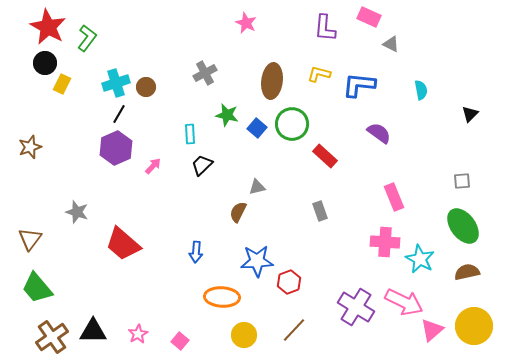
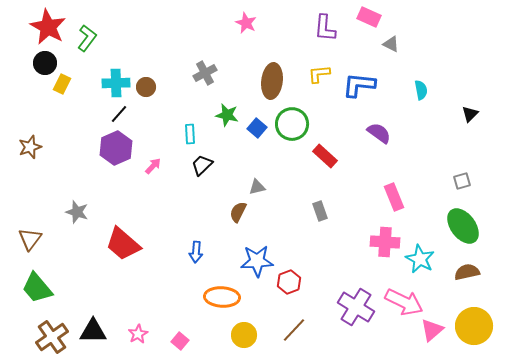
yellow L-shape at (319, 74): rotated 20 degrees counterclockwise
cyan cross at (116, 83): rotated 16 degrees clockwise
black line at (119, 114): rotated 12 degrees clockwise
gray square at (462, 181): rotated 12 degrees counterclockwise
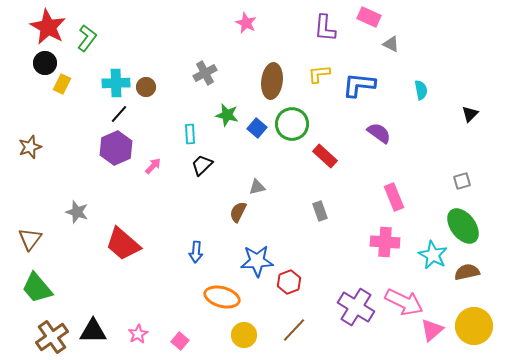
cyan star at (420, 259): moved 13 px right, 4 px up
orange ellipse at (222, 297): rotated 12 degrees clockwise
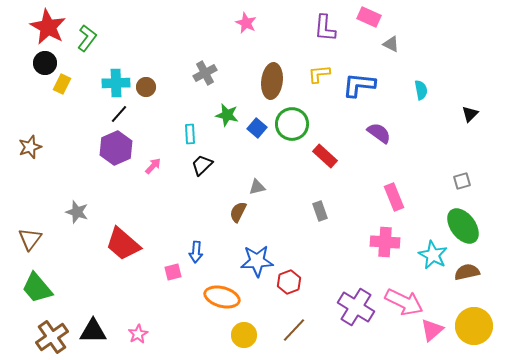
pink square at (180, 341): moved 7 px left, 69 px up; rotated 36 degrees clockwise
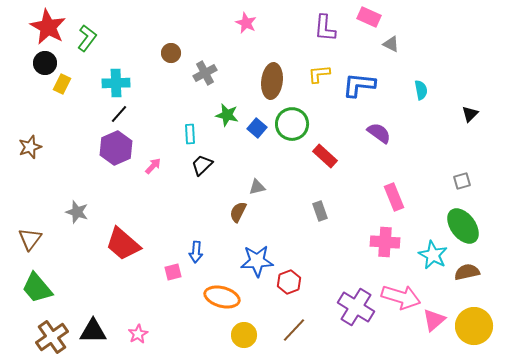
brown circle at (146, 87): moved 25 px right, 34 px up
pink arrow at (404, 302): moved 3 px left, 5 px up; rotated 9 degrees counterclockwise
pink triangle at (432, 330): moved 2 px right, 10 px up
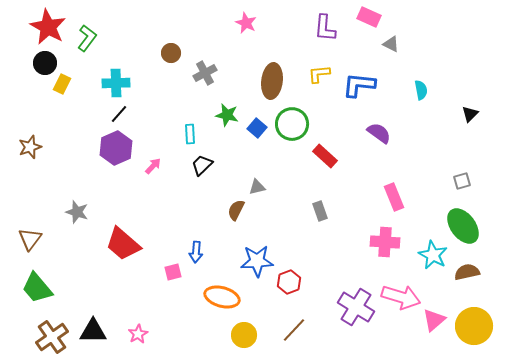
brown semicircle at (238, 212): moved 2 px left, 2 px up
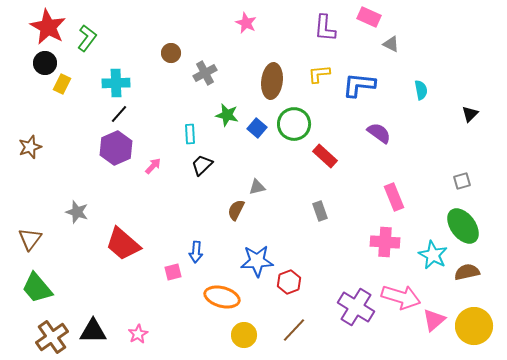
green circle at (292, 124): moved 2 px right
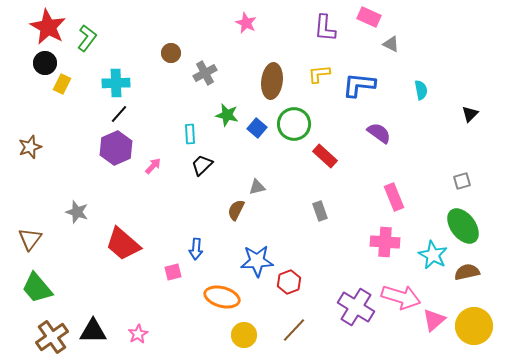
blue arrow at (196, 252): moved 3 px up
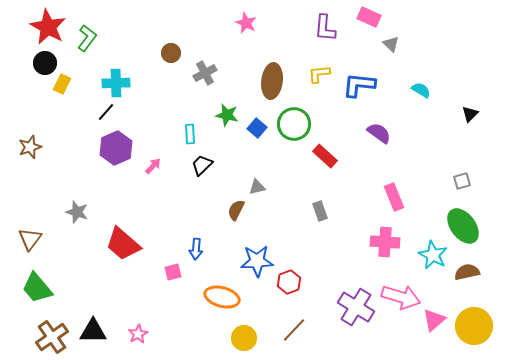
gray triangle at (391, 44): rotated 18 degrees clockwise
cyan semicircle at (421, 90): rotated 48 degrees counterclockwise
black line at (119, 114): moved 13 px left, 2 px up
yellow circle at (244, 335): moved 3 px down
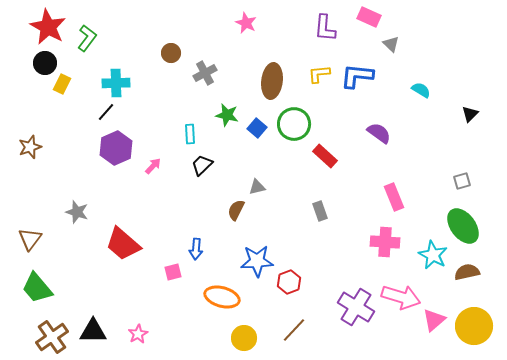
blue L-shape at (359, 85): moved 2 px left, 9 px up
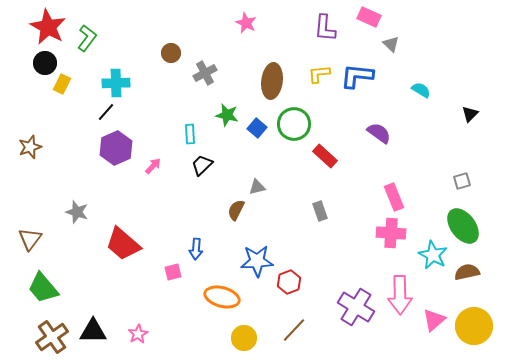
pink cross at (385, 242): moved 6 px right, 9 px up
green trapezoid at (37, 288): moved 6 px right
pink arrow at (401, 297): moved 1 px left, 2 px up; rotated 72 degrees clockwise
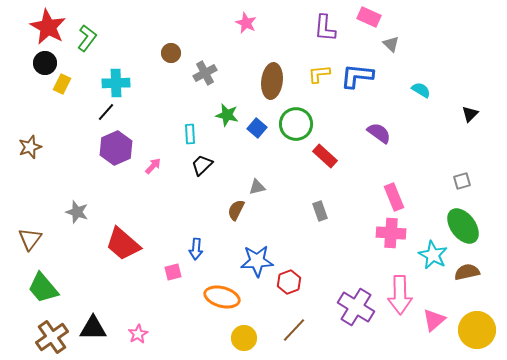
green circle at (294, 124): moved 2 px right
yellow circle at (474, 326): moved 3 px right, 4 px down
black triangle at (93, 331): moved 3 px up
